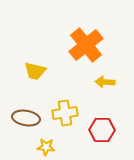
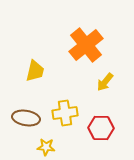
yellow trapezoid: rotated 90 degrees counterclockwise
yellow arrow: rotated 54 degrees counterclockwise
red hexagon: moved 1 px left, 2 px up
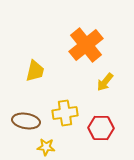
brown ellipse: moved 3 px down
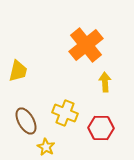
yellow trapezoid: moved 17 px left
yellow arrow: rotated 138 degrees clockwise
yellow cross: rotated 30 degrees clockwise
brown ellipse: rotated 52 degrees clockwise
yellow star: rotated 24 degrees clockwise
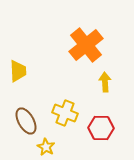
yellow trapezoid: rotated 15 degrees counterclockwise
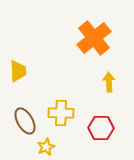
orange cross: moved 8 px right, 7 px up
yellow arrow: moved 4 px right
yellow cross: moved 4 px left; rotated 20 degrees counterclockwise
brown ellipse: moved 1 px left
yellow star: rotated 18 degrees clockwise
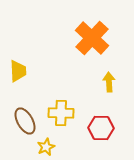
orange cross: moved 2 px left; rotated 8 degrees counterclockwise
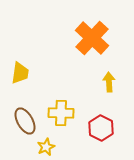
yellow trapezoid: moved 2 px right, 2 px down; rotated 10 degrees clockwise
red hexagon: rotated 25 degrees clockwise
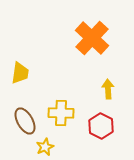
yellow arrow: moved 1 px left, 7 px down
red hexagon: moved 2 px up
yellow star: moved 1 px left
